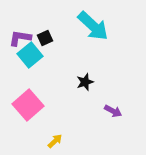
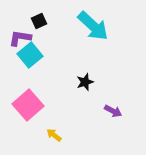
black square: moved 6 px left, 17 px up
yellow arrow: moved 1 px left, 6 px up; rotated 98 degrees counterclockwise
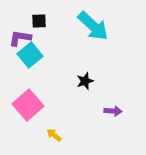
black square: rotated 21 degrees clockwise
black star: moved 1 px up
purple arrow: rotated 24 degrees counterclockwise
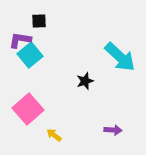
cyan arrow: moved 27 px right, 31 px down
purple L-shape: moved 2 px down
pink square: moved 4 px down
purple arrow: moved 19 px down
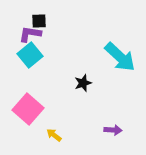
purple L-shape: moved 10 px right, 6 px up
black star: moved 2 px left, 2 px down
pink square: rotated 8 degrees counterclockwise
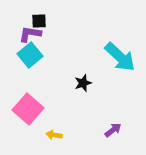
purple arrow: rotated 42 degrees counterclockwise
yellow arrow: rotated 28 degrees counterclockwise
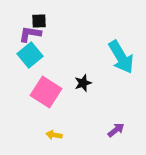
cyan arrow: moved 1 px right; rotated 16 degrees clockwise
pink square: moved 18 px right, 17 px up; rotated 8 degrees counterclockwise
purple arrow: moved 3 px right
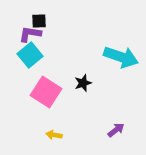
cyan arrow: rotated 40 degrees counterclockwise
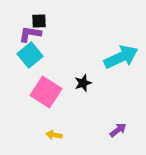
cyan arrow: rotated 44 degrees counterclockwise
purple arrow: moved 2 px right
